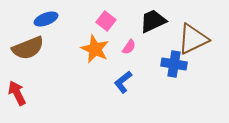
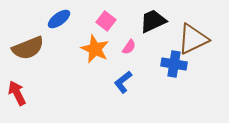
blue ellipse: moved 13 px right; rotated 15 degrees counterclockwise
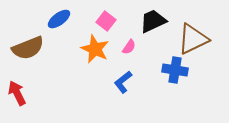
blue cross: moved 1 px right, 6 px down
